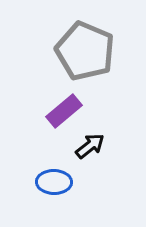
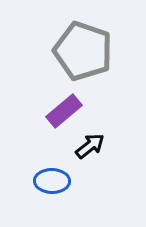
gray pentagon: moved 2 px left; rotated 4 degrees counterclockwise
blue ellipse: moved 2 px left, 1 px up
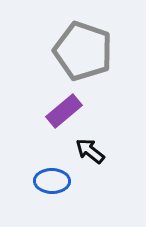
black arrow: moved 5 px down; rotated 104 degrees counterclockwise
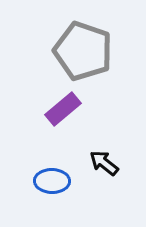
purple rectangle: moved 1 px left, 2 px up
black arrow: moved 14 px right, 12 px down
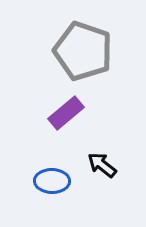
purple rectangle: moved 3 px right, 4 px down
black arrow: moved 2 px left, 2 px down
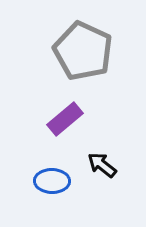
gray pentagon: rotated 6 degrees clockwise
purple rectangle: moved 1 px left, 6 px down
